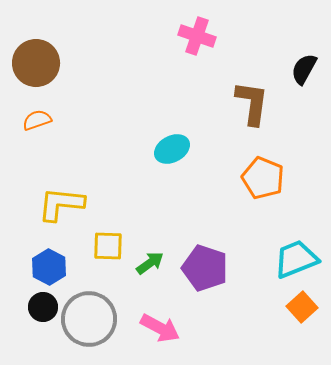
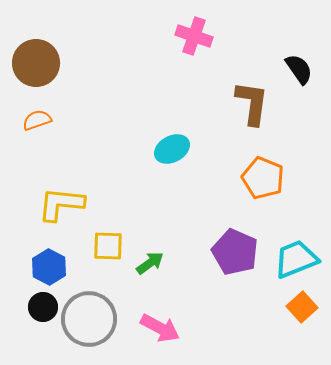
pink cross: moved 3 px left
black semicircle: moved 5 px left; rotated 116 degrees clockwise
purple pentagon: moved 30 px right, 16 px up; rotated 6 degrees clockwise
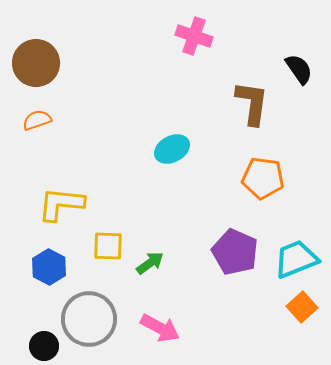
orange pentagon: rotated 15 degrees counterclockwise
black circle: moved 1 px right, 39 px down
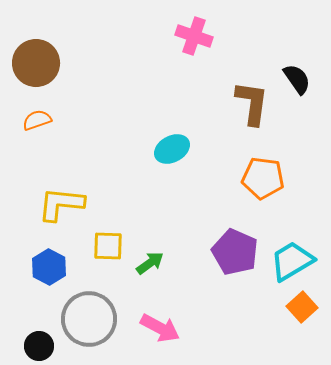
black semicircle: moved 2 px left, 10 px down
cyan trapezoid: moved 4 px left, 2 px down; rotated 9 degrees counterclockwise
black circle: moved 5 px left
